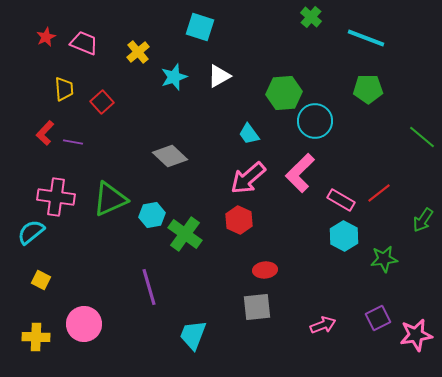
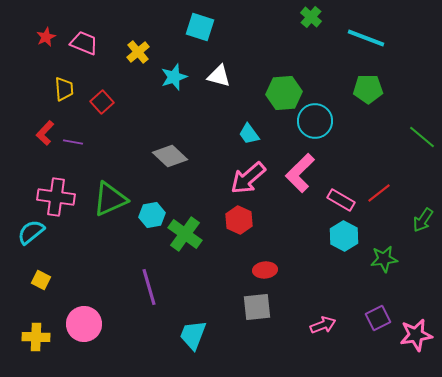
white triangle at (219, 76): rotated 45 degrees clockwise
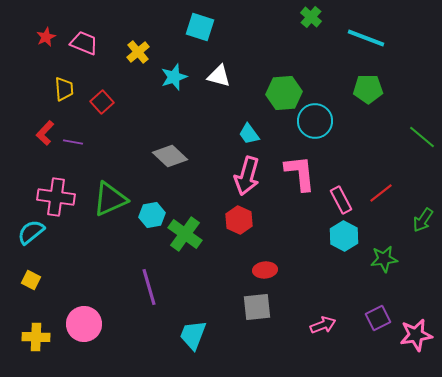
pink L-shape at (300, 173): rotated 129 degrees clockwise
pink arrow at (248, 178): moved 1 px left, 2 px up; rotated 33 degrees counterclockwise
red line at (379, 193): moved 2 px right
pink rectangle at (341, 200): rotated 32 degrees clockwise
yellow square at (41, 280): moved 10 px left
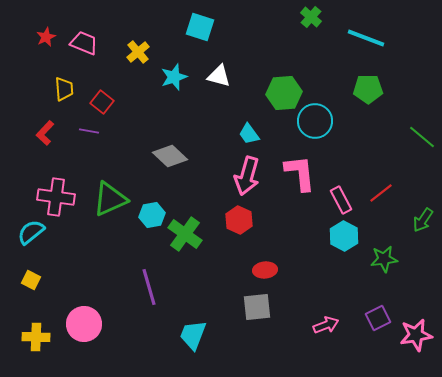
red square at (102, 102): rotated 10 degrees counterclockwise
purple line at (73, 142): moved 16 px right, 11 px up
pink arrow at (323, 325): moved 3 px right
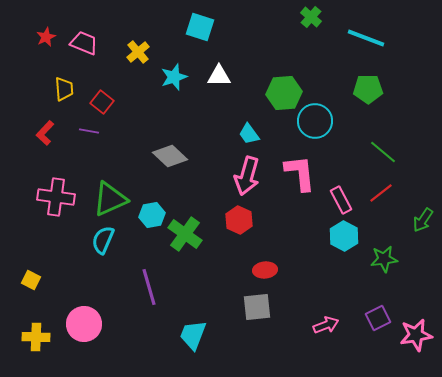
white triangle at (219, 76): rotated 15 degrees counterclockwise
green line at (422, 137): moved 39 px left, 15 px down
cyan semicircle at (31, 232): moved 72 px right, 8 px down; rotated 28 degrees counterclockwise
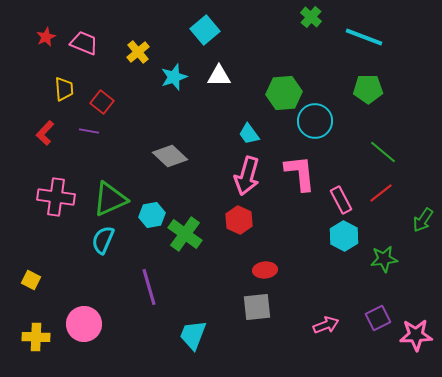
cyan square at (200, 27): moved 5 px right, 3 px down; rotated 32 degrees clockwise
cyan line at (366, 38): moved 2 px left, 1 px up
pink star at (416, 335): rotated 8 degrees clockwise
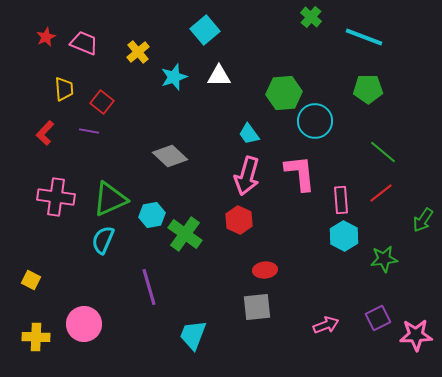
pink rectangle at (341, 200): rotated 24 degrees clockwise
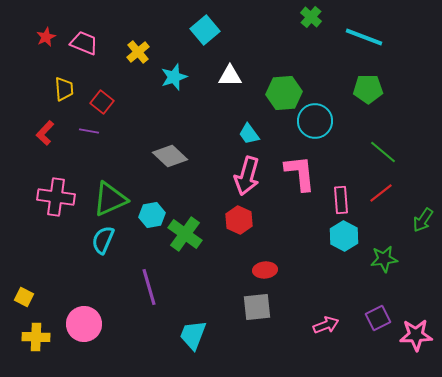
white triangle at (219, 76): moved 11 px right
yellow square at (31, 280): moved 7 px left, 17 px down
